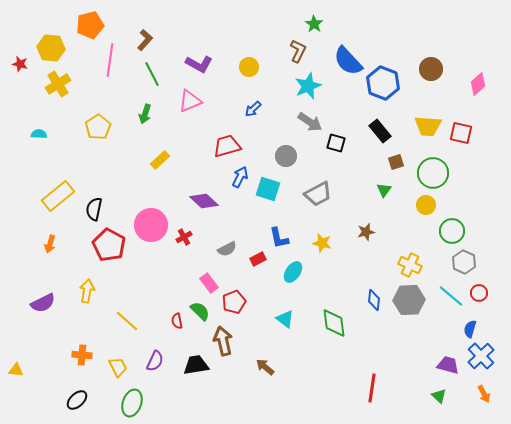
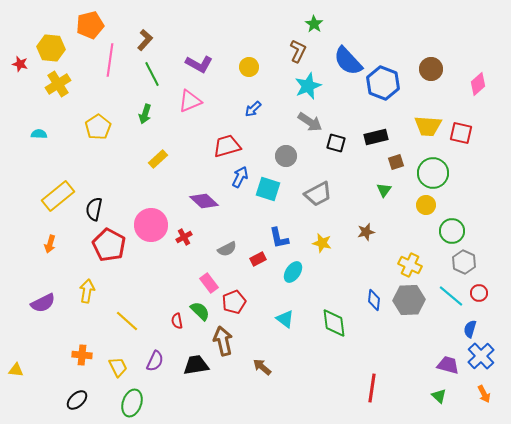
black rectangle at (380, 131): moved 4 px left, 6 px down; rotated 65 degrees counterclockwise
yellow rectangle at (160, 160): moved 2 px left, 1 px up
brown arrow at (265, 367): moved 3 px left
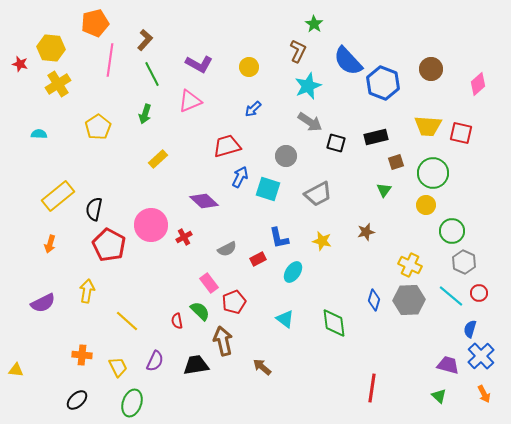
orange pentagon at (90, 25): moved 5 px right, 2 px up
yellow star at (322, 243): moved 2 px up
blue diamond at (374, 300): rotated 10 degrees clockwise
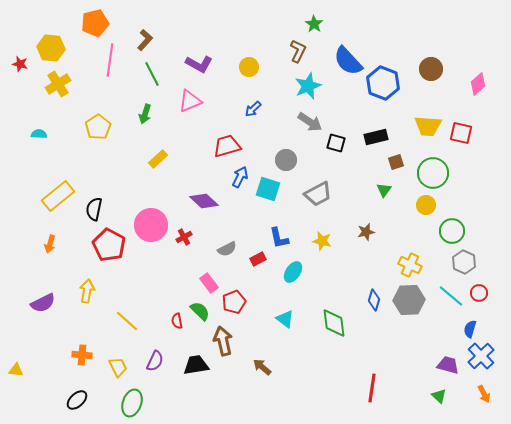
gray circle at (286, 156): moved 4 px down
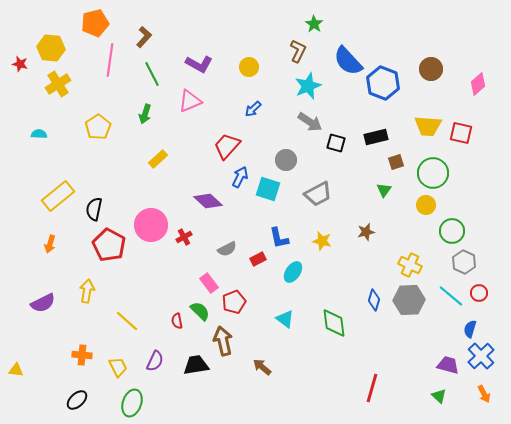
brown L-shape at (145, 40): moved 1 px left, 3 px up
red trapezoid at (227, 146): rotated 32 degrees counterclockwise
purple diamond at (204, 201): moved 4 px right
red line at (372, 388): rotated 8 degrees clockwise
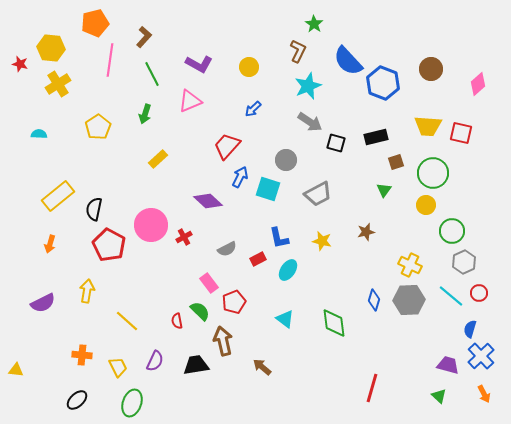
gray hexagon at (464, 262): rotated 10 degrees clockwise
cyan ellipse at (293, 272): moved 5 px left, 2 px up
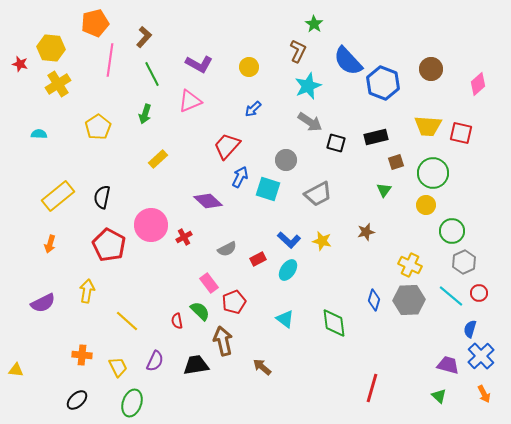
black semicircle at (94, 209): moved 8 px right, 12 px up
blue L-shape at (279, 238): moved 10 px right, 2 px down; rotated 35 degrees counterclockwise
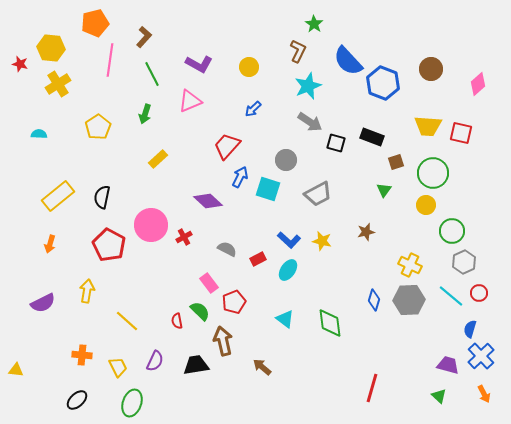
black rectangle at (376, 137): moved 4 px left; rotated 35 degrees clockwise
gray semicircle at (227, 249): rotated 126 degrees counterclockwise
green diamond at (334, 323): moved 4 px left
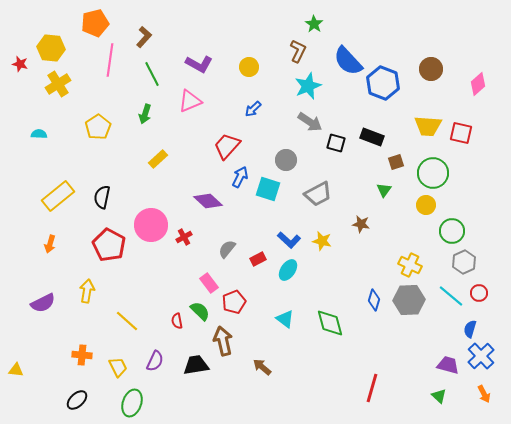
brown star at (366, 232): moved 5 px left, 8 px up; rotated 24 degrees clockwise
gray semicircle at (227, 249): rotated 78 degrees counterclockwise
green diamond at (330, 323): rotated 8 degrees counterclockwise
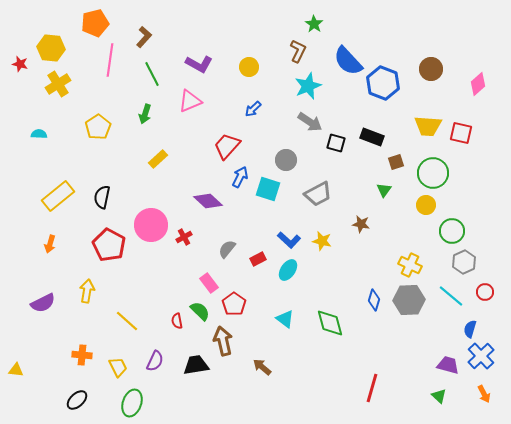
red circle at (479, 293): moved 6 px right, 1 px up
red pentagon at (234, 302): moved 2 px down; rotated 15 degrees counterclockwise
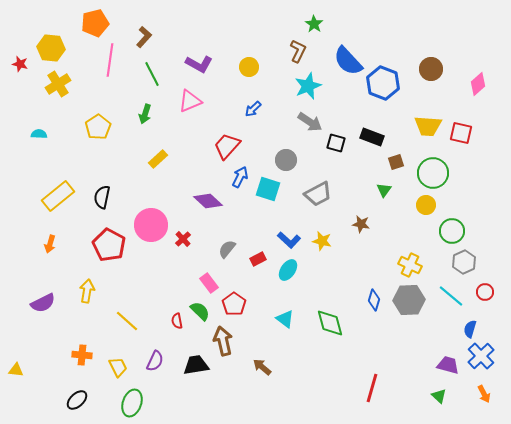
red cross at (184, 237): moved 1 px left, 2 px down; rotated 14 degrees counterclockwise
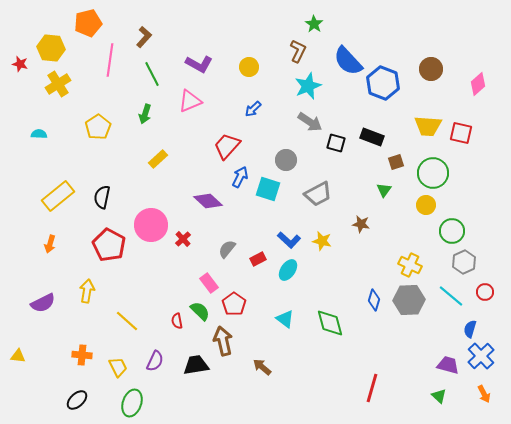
orange pentagon at (95, 23): moved 7 px left
yellow triangle at (16, 370): moved 2 px right, 14 px up
